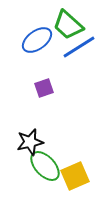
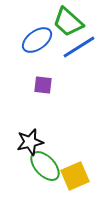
green trapezoid: moved 3 px up
purple square: moved 1 px left, 3 px up; rotated 24 degrees clockwise
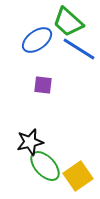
blue line: moved 2 px down; rotated 64 degrees clockwise
yellow square: moved 3 px right; rotated 12 degrees counterclockwise
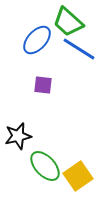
blue ellipse: rotated 12 degrees counterclockwise
black star: moved 12 px left, 6 px up
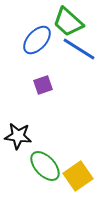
purple square: rotated 24 degrees counterclockwise
black star: rotated 20 degrees clockwise
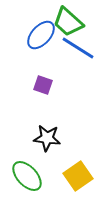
blue ellipse: moved 4 px right, 5 px up
blue line: moved 1 px left, 1 px up
purple square: rotated 36 degrees clockwise
black star: moved 29 px right, 2 px down
green ellipse: moved 18 px left, 10 px down
